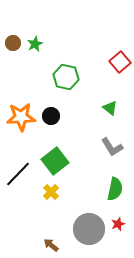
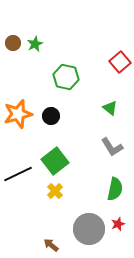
orange star: moved 3 px left, 3 px up; rotated 12 degrees counterclockwise
black line: rotated 20 degrees clockwise
yellow cross: moved 4 px right, 1 px up
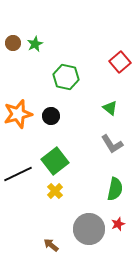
gray L-shape: moved 3 px up
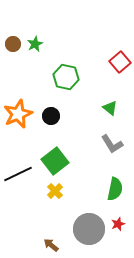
brown circle: moved 1 px down
orange star: rotated 8 degrees counterclockwise
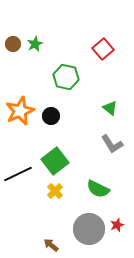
red square: moved 17 px left, 13 px up
orange star: moved 2 px right, 3 px up
green semicircle: moved 17 px left; rotated 105 degrees clockwise
red star: moved 1 px left, 1 px down
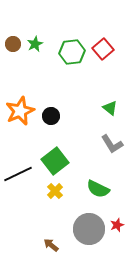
green hexagon: moved 6 px right, 25 px up; rotated 20 degrees counterclockwise
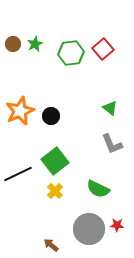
green hexagon: moved 1 px left, 1 px down
gray L-shape: rotated 10 degrees clockwise
red star: rotated 24 degrees clockwise
